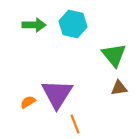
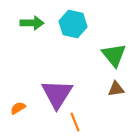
green arrow: moved 2 px left, 2 px up
brown triangle: moved 3 px left, 1 px down
orange semicircle: moved 10 px left, 6 px down
orange line: moved 2 px up
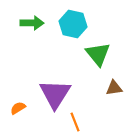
green triangle: moved 16 px left, 1 px up
brown triangle: moved 2 px left, 1 px up
purple triangle: moved 2 px left
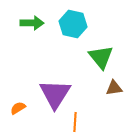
green triangle: moved 3 px right, 3 px down
orange line: rotated 24 degrees clockwise
